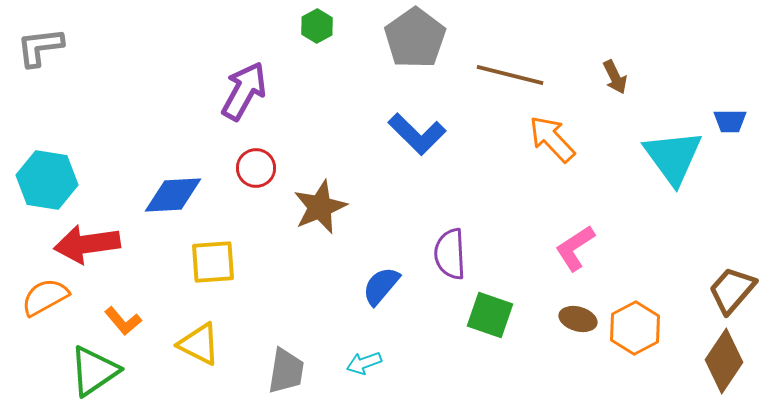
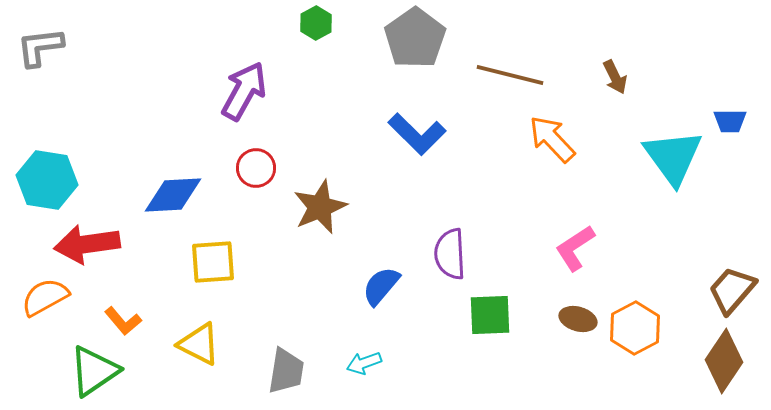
green hexagon: moved 1 px left, 3 px up
green square: rotated 21 degrees counterclockwise
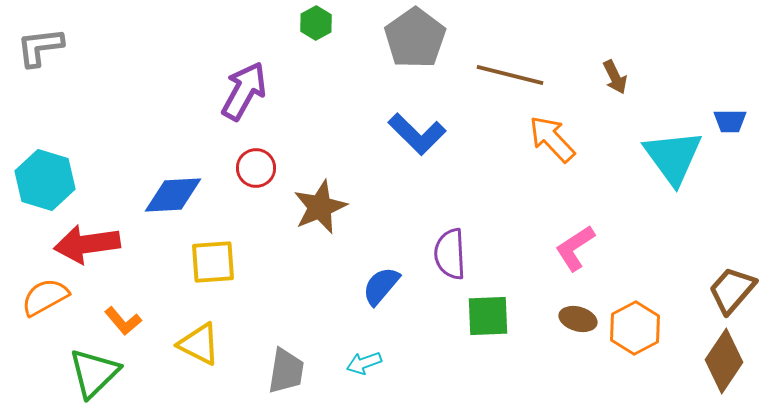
cyan hexagon: moved 2 px left; rotated 8 degrees clockwise
green square: moved 2 px left, 1 px down
green triangle: moved 2 px down; rotated 10 degrees counterclockwise
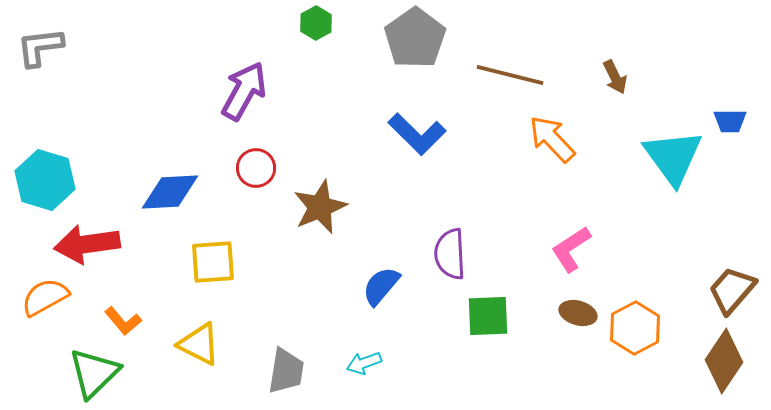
blue diamond: moved 3 px left, 3 px up
pink L-shape: moved 4 px left, 1 px down
brown ellipse: moved 6 px up
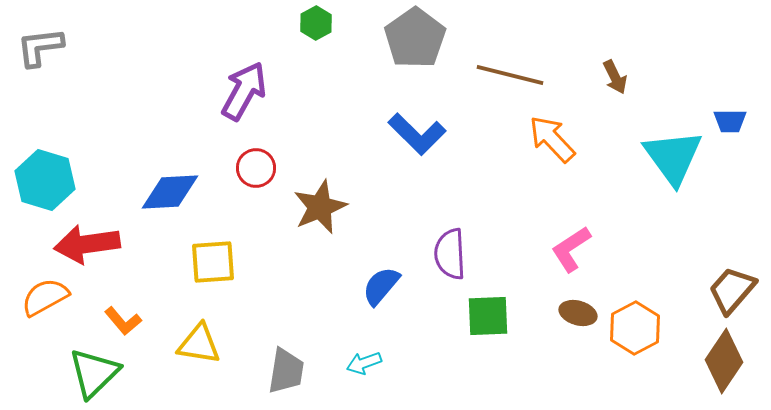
yellow triangle: rotated 18 degrees counterclockwise
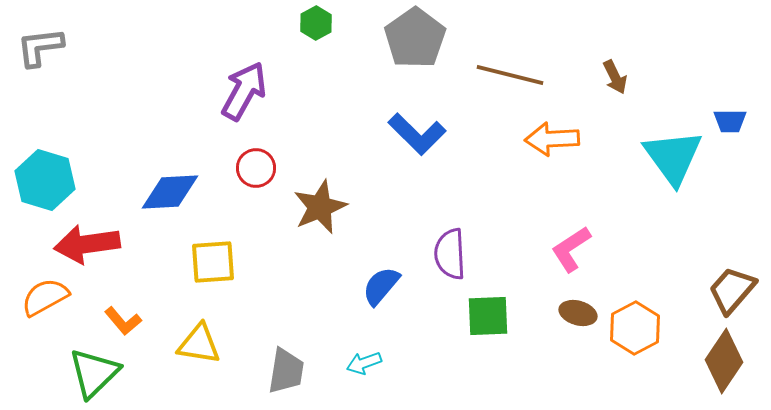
orange arrow: rotated 50 degrees counterclockwise
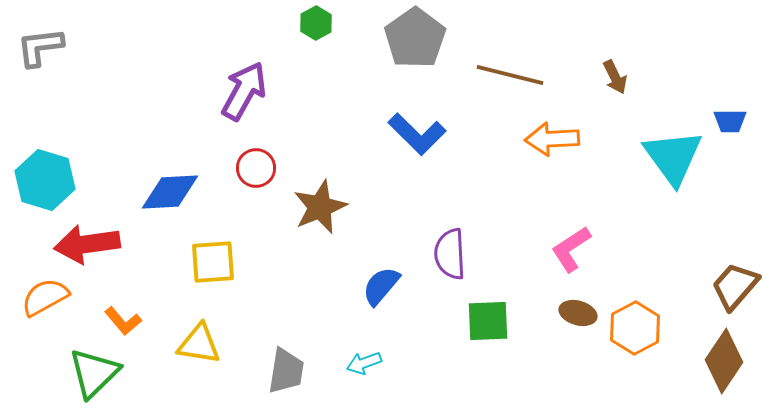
brown trapezoid: moved 3 px right, 4 px up
green square: moved 5 px down
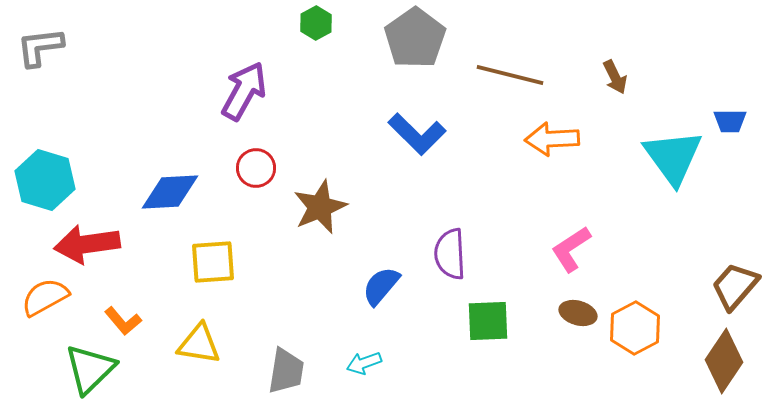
green triangle: moved 4 px left, 4 px up
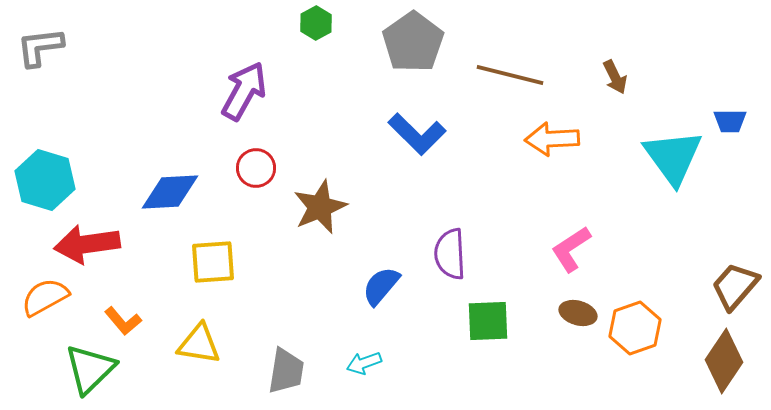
gray pentagon: moved 2 px left, 4 px down
orange hexagon: rotated 9 degrees clockwise
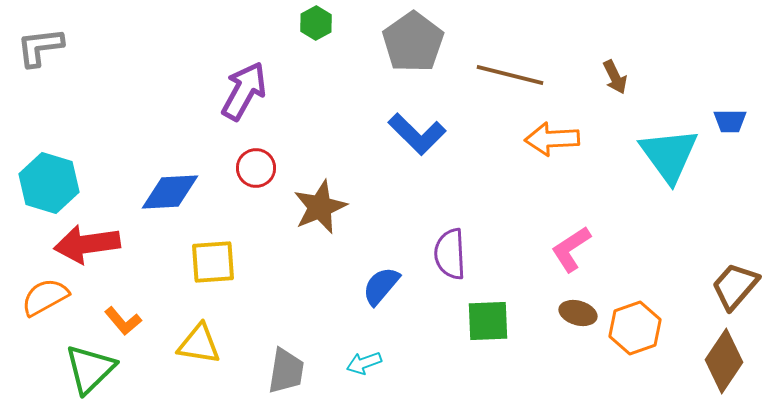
cyan triangle: moved 4 px left, 2 px up
cyan hexagon: moved 4 px right, 3 px down
